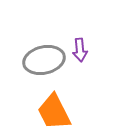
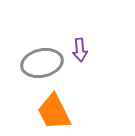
gray ellipse: moved 2 px left, 3 px down
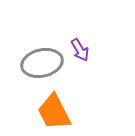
purple arrow: rotated 25 degrees counterclockwise
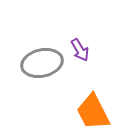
orange trapezoid: moved 39 px right
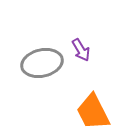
purple arrow: moved 1 px right
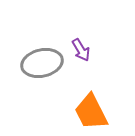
orange trapezoid: moved 2 px left
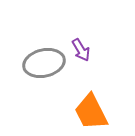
gray ellipse: moved 2 px right
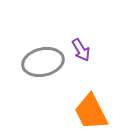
gray ellipse: moved 1 px left, 1 px up
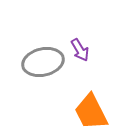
purple arrow: moved 1 px left
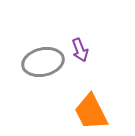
purple arrow: rotated 10 degrees clockwise
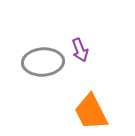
gray ellipse: rotated 9 degrees clockwise
